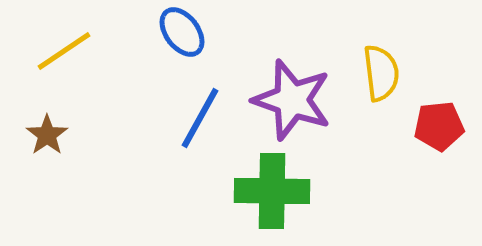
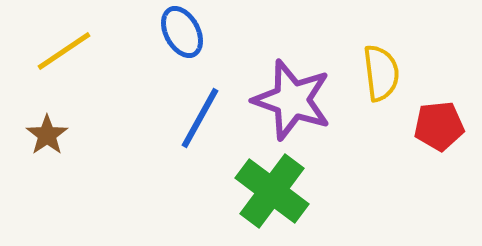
blue ellipse: rotated 9 degrees clockwise
green cross: rotated 36 degrees clockwise
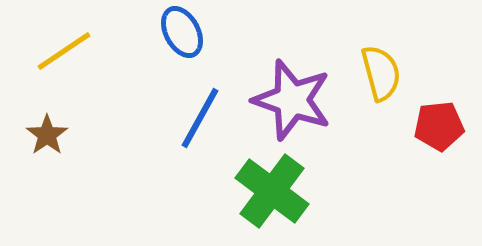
yellow semicircle: rotated 8 degrees counterclockwise
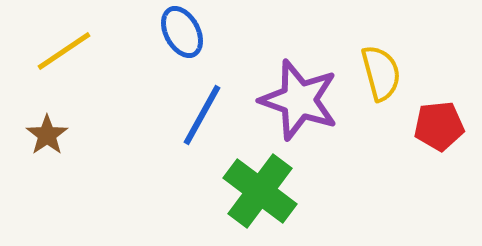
purple star: moved 7 px right
blue line: moved 2 px right, 3 px up
green cross: moved 12 px left
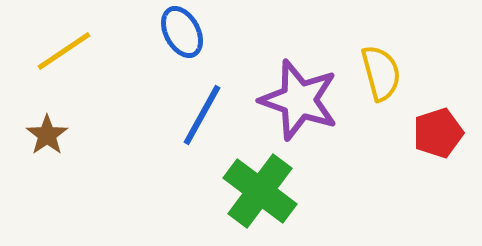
red pentagon: moved 1 px left, 7 px down; rotated 12 degrees counterclockwise
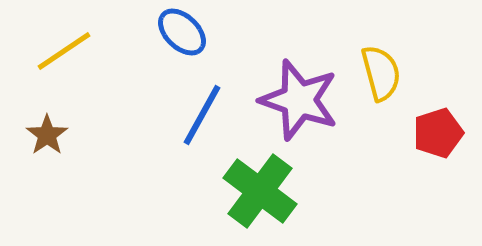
blue ellipse: rotated 18 degrees counterclockwise
